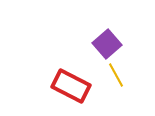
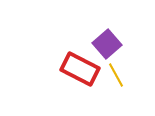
red rectangle: moved 9 px right, 17 px up
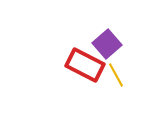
red rectangle: moved 5 px right, 4 px up
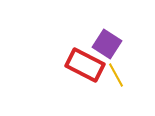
purple square: rotated 16 degrees counterclockwise
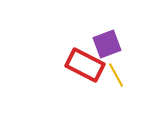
purple square: rotated 36 degrees clockwise
